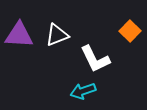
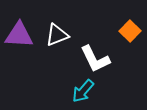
cyan arrow: rotated 30 degrees counterclockwise
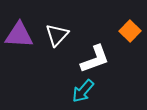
white triangle: rotated 25 degrees counterclockwise
white L-shape: rotated 84 degrees counterclockwise
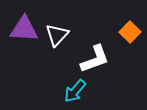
orange square: moved 1 px down
purple triangle: moved 5 px right, 6 px up
cyan arrow: moved 8 px left
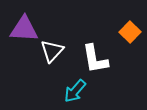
white triangle: moved 5 px left, 16 px down
white L-shape: rotated 100 degrees clockwise
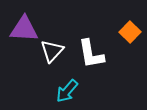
white L-shape: moved 4 px left, 5 px up
cyan arrow: moved 8 px left
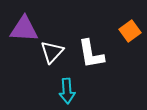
orange square: moved 1 px up; rotated 10 degrees clockwise
white triangle: moved 1 px down
cyan arrow: rotated 45 degrees counterclockwise
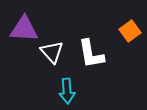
white triangle: rotated 25 degrees counterclockwise
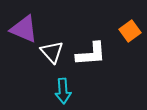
purple triangle: rotated 20 degrees clockwise
white L-shape: rotated 84 degrees counterclockwise
cyan arrow: moved 4 px left
